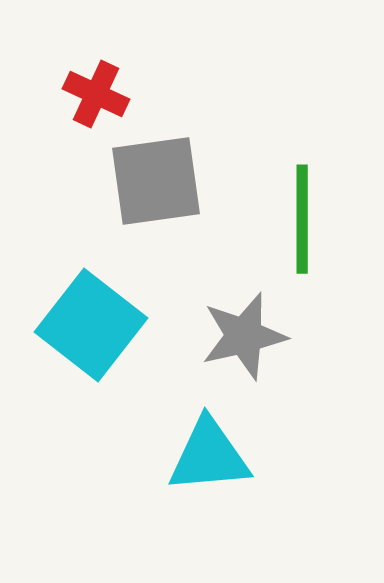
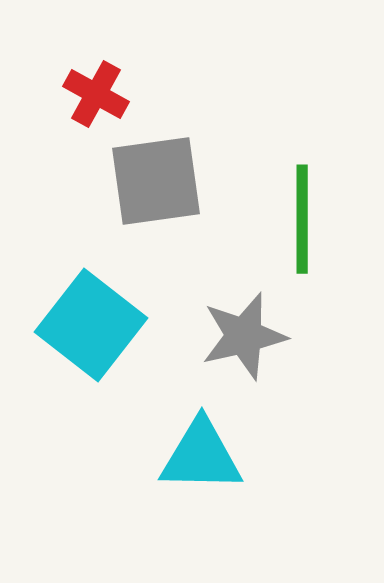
red cross: rotated 4 degrees clockwise
cyan triangle: moved 8 px left; rotated 6 degrees clockwise
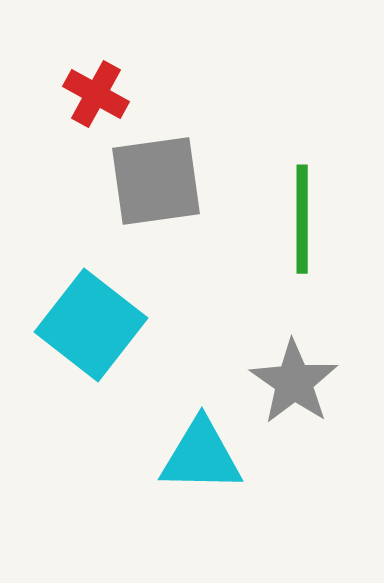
gray star: moved 50 px right, 46 px down; rotated 24 degrees counterclockwise
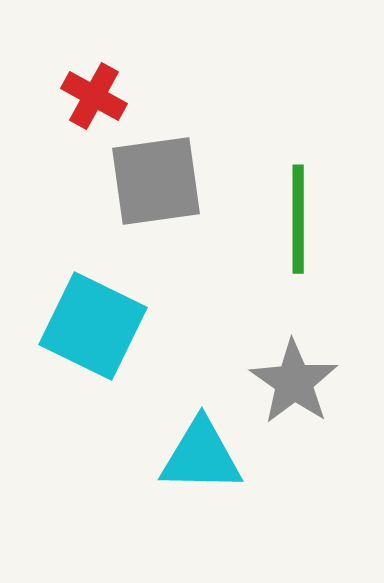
red cross: moved 2 px left, 2 px down
green line: moved 4 px left
cyan square: moved 2 px right, 1 px down; rotated 12 degrees counterclockwise
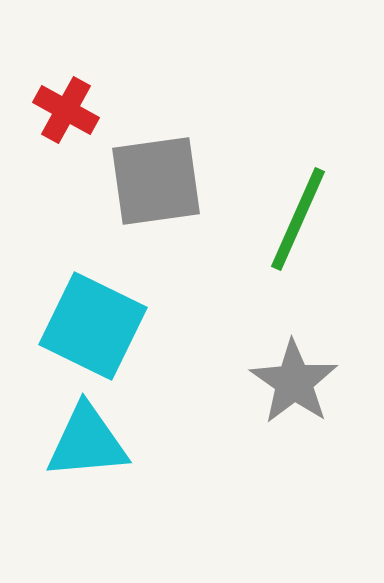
red cross: moved 28 px left, 14 px down
green line: rotated 24 degrees clockwise
cyan triangle: moved 114 px left, 14 px up; rotated 6 degrees counterclockwise
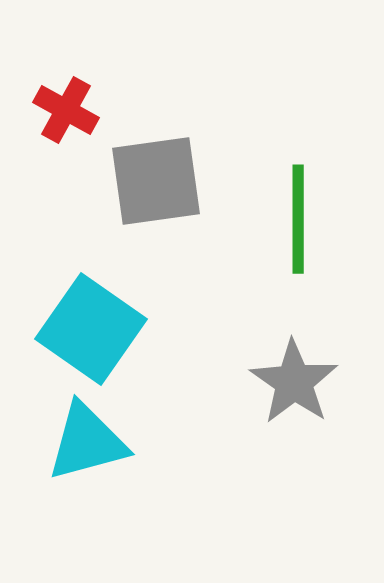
green line: rotated 24 degrees counterclockwise
cyan square: moved 2 px left, 3 px down; rotated 9 degrees clockwise
cyan triangle: rotated 10 degrees counterclockwise
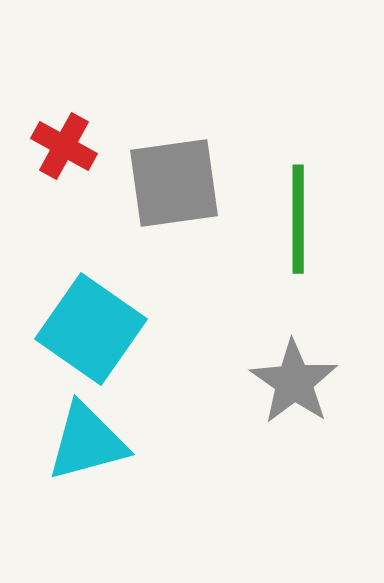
red cross: moved 2 px left, 36 px down
gray square: moved 18 px right, 2 px down
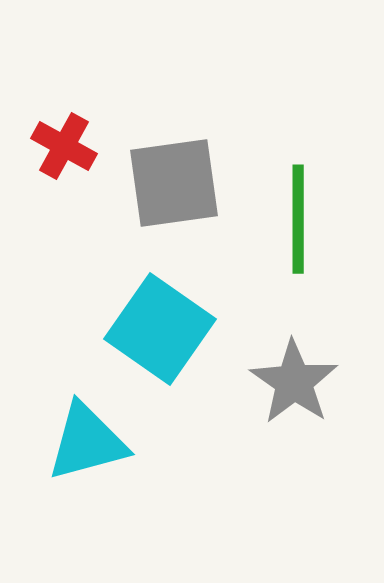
cyan square: moved 69 px right
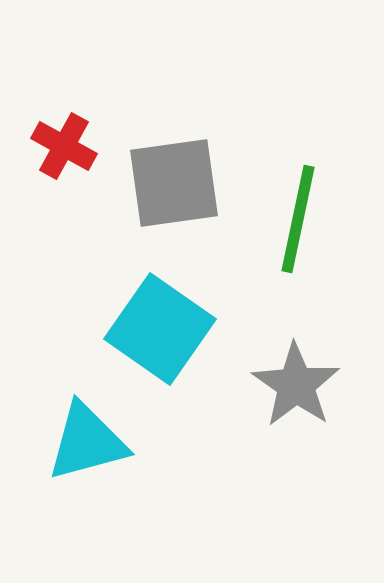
green line: rotated 12 degrees clockwise
gray star: moved 2 px right, 3 px down
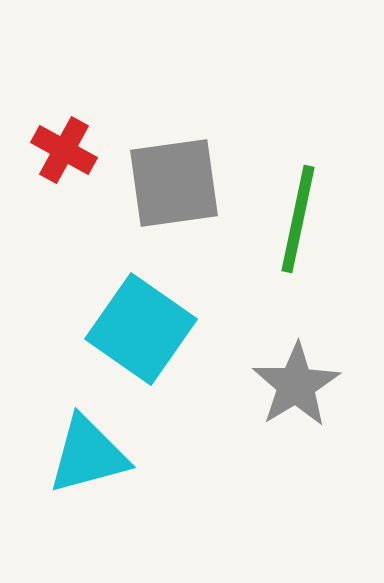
red cross: moved 4 px down
cyan square: moved 19 px left
gray star: rotated 6 degrees clockwise
cyan triangle: moved 1 px right, 13 px down
